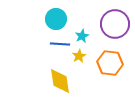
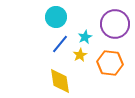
cyan circle: moved 2 px up
cyan star: moved 3 px right, 1 px down
blue line: rotated 54 degrees counterclockwise
yellow star: moved 1 px right, 1 px up
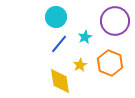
purple circle: moved 3 px up
blue line: moved 1 px left
yellow star: moved 10 px down
orange hexagon: rotated 15 degrees clockwise
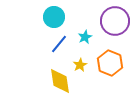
cyan circle: moved 2 px left
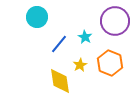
cyan circle: moved 17 px left
cyan star: rotated 16 degrees counterclockwise
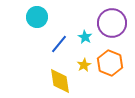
purple circle: moved 3 px left, 2 px down
yellow star: moved 4 px right
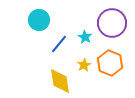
cyan circle: moved 2 px right, 3 px down
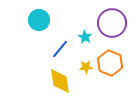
blue line: moved 1 px right, 5 px down
yellow star: moved 2 px right, 2 px down; rotated 24 degrees clockwise
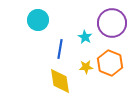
cyan circle: moved 1 px left
blue line: rotated 30 degrees counterclockwise
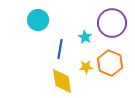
yellow diamond: moved 2 px right
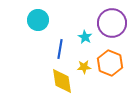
yellow star: moved 2 px left
